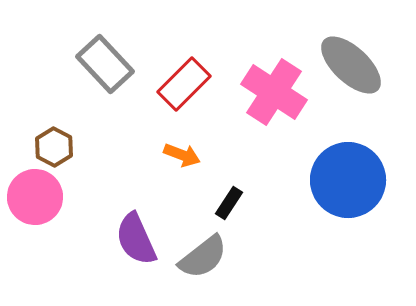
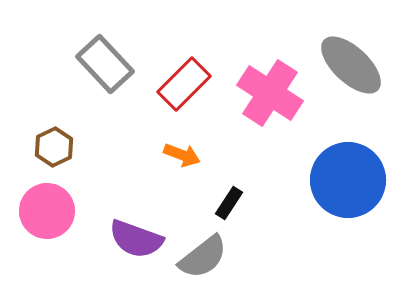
pink cross: moved 4 px left, 1 px down
brown hexagon: rotated 6 degrees clockwise
pink circle: moved 12 px right, 14 px down
purple semicircle: rotated 46 degrees counterclockwise
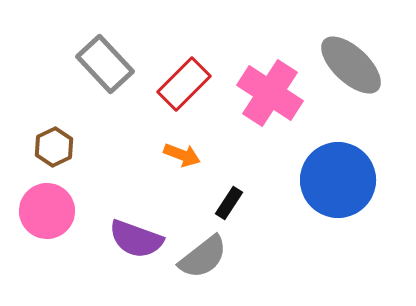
blue circle: moved 10 px left
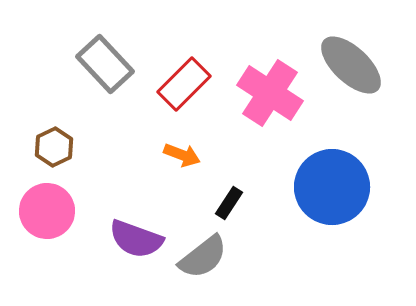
blue circle: moved 6 px left, 7 px down
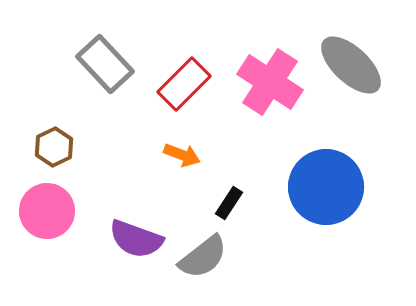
pink cross: moved 11 px up
blue circle: moved 6 px left
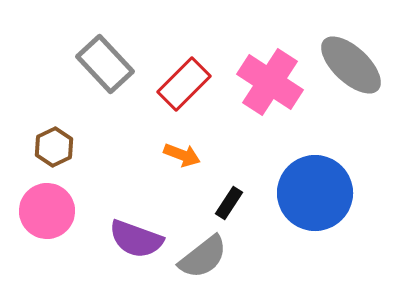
blue circle: moved 11 px left, 6 px down
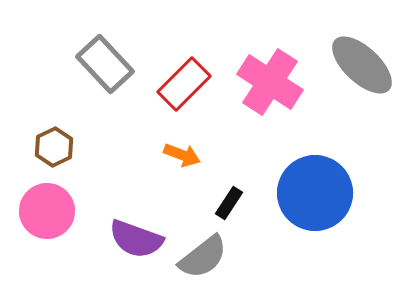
gray ellipse: moved 11 px right
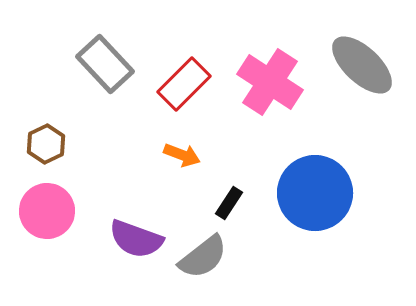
brown hexagon: moved 8 px left, 3 px up
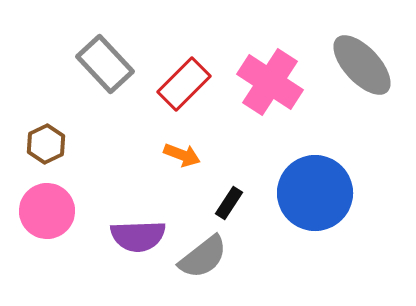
gray ellipse: rotated 4 degrees clockwise
purple semicircle: moved 2 px right, 3 px up; rotated 22 degrees counterclockwise
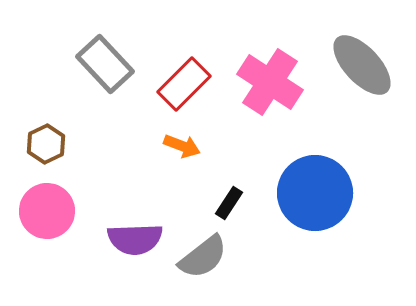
orange arrow: moved 9 px up
purple semicircle: moved 3 px left, 3 px down
